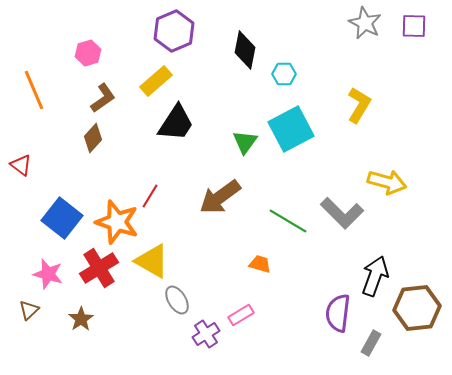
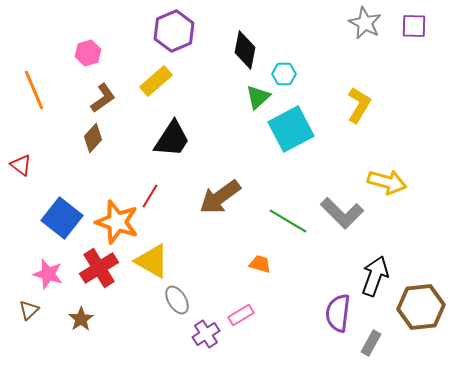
black trapezoid: moved 4 px left, 16 px down
green triangle: moved 13 px right, 45 px up; rotated 12 degrees clockwise
brown hexagon: moved 4 px right, 1 px up
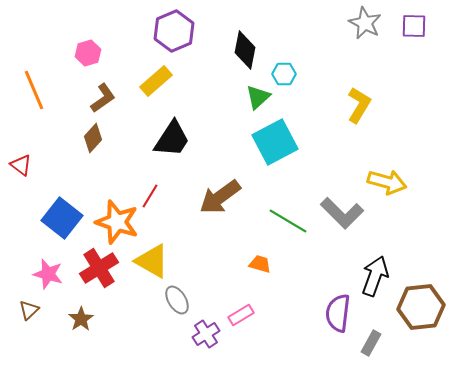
cyan square: moved 16 px left, 13 px down
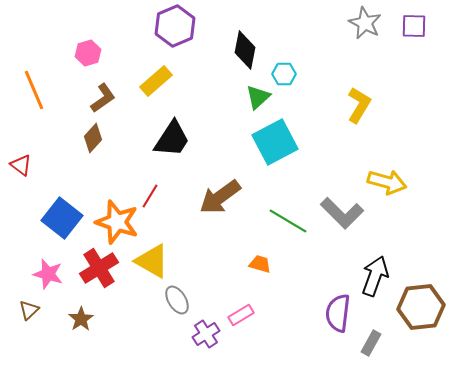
purple hexagon: moved 1 px right, 5 px up
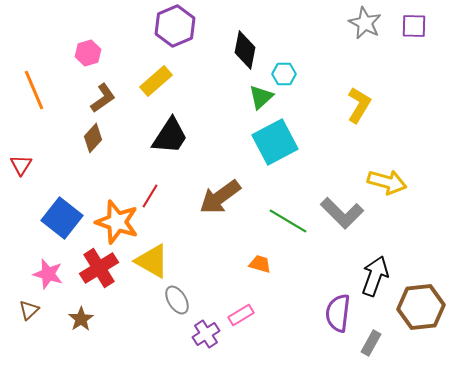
green triangle: moved 3 px right
black trapezoid: moved 2 px left, 3 px up
red triangle: rotated 25 degrees clockwise
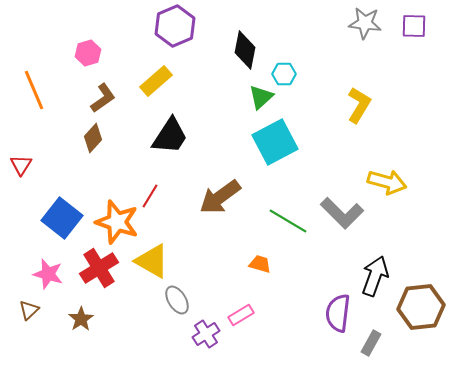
gray star: rotated 20 degrees counterclockwise
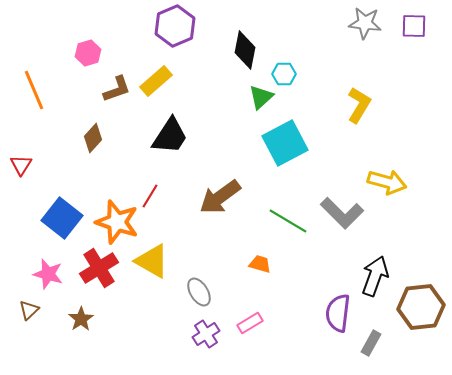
brown L-shape: moved 14 px right, 9 px up; rotated 16 degrees clockwise
cyan square: moved 10 px right, 1 px down
gray ellipse: moved 22 px right, 8 px up
pink rectangle: moved 9 px right, 8 px down
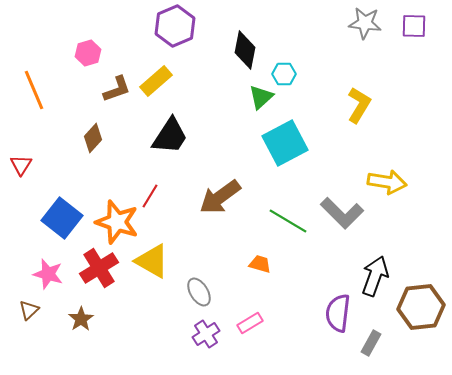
yellow arrow: rotated 6 degrees counterclockwise
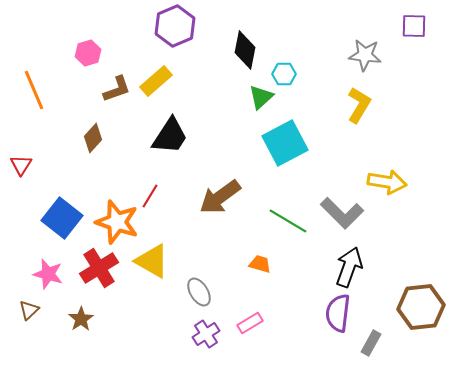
gray star: moved 32 px down
black arrow: moved 26 px left, 9 px up
